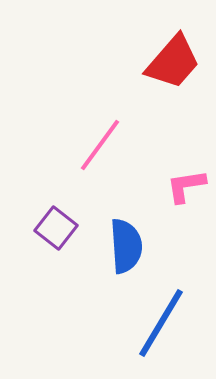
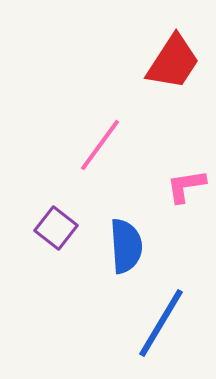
red trapezoid: rotated 8 degrees counterclockwise
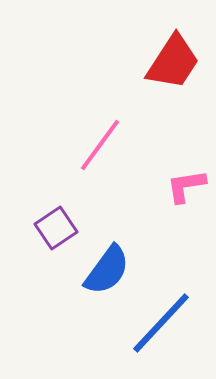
purple square: rotated 18 degrees clockwise
blue semicircle: moved 19 px left, 24 px down; rotated 40 degrees clockwise
blue line: rotated 12 degrees clockwise
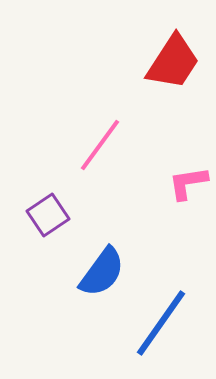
pink L-shape: moved 2 px right, 3 px up
purple square: moved 8 px left, 13 px up
blue semicircle: moved 5 px left, 2 px down
blue line: rotated 8 degrees counterclockwise
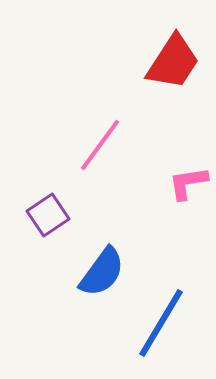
blue line: rotated 4 degrees counterclockwise
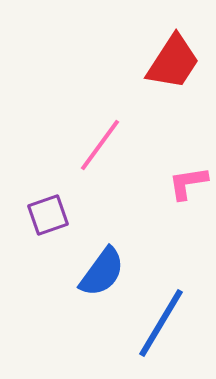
purple square: rotated 15 degrees clockwise
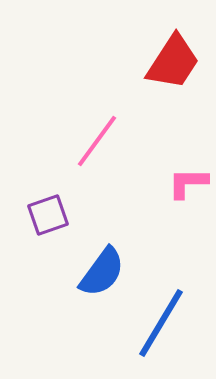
pink line: moved 3 px left, 4 px up
pink L-shape: rotated 9 degrees clockwise
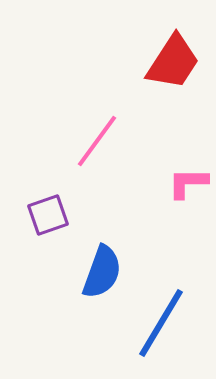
blue semicircle: rotated 16 degrees counterclockwise
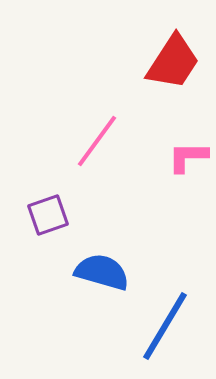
pink L-shape: moved 26 px up
blue semicircle: rotated 94 degrees counterclockwise
blue line: moved 4 px right, 3 px down
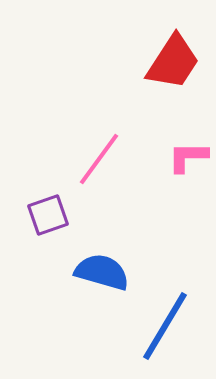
pink line: moved 2 px right, 18 px down
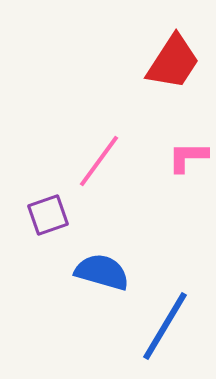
pink line: moved 2 px down
